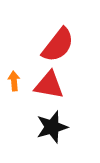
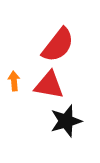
black star: moved 14 px right, 6 px up
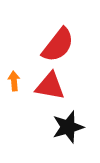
red triangle: moved 1 px right, 1 px down
black star: moved 2 px right, 6 px down
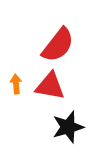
orange arrow: moved 2 px right, 3 px down
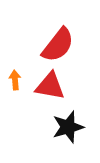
orange arrow: moved 1 px left, 4 px up
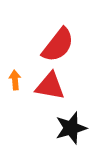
black star: moved 3 px right, 1 px down
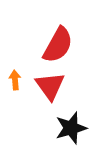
red semicircle: rotated 9 degrees counterclockwise
red triangle: rotated 44 degrees clockwise
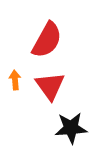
red semicircle: moved 11 px left, 5 px up
black star: rotated 12 degrees clockwise
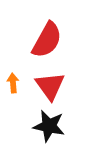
orange arrow: moved 2 px left, 3 px down
black star: moved 22 px left, 2 px up; rotated 16 degrees clockwise
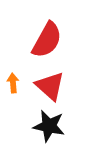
red triangle: rotated 12 degrees counterclockwise
